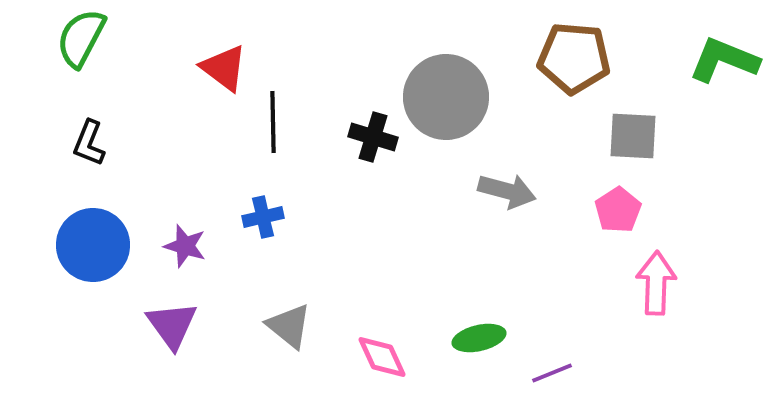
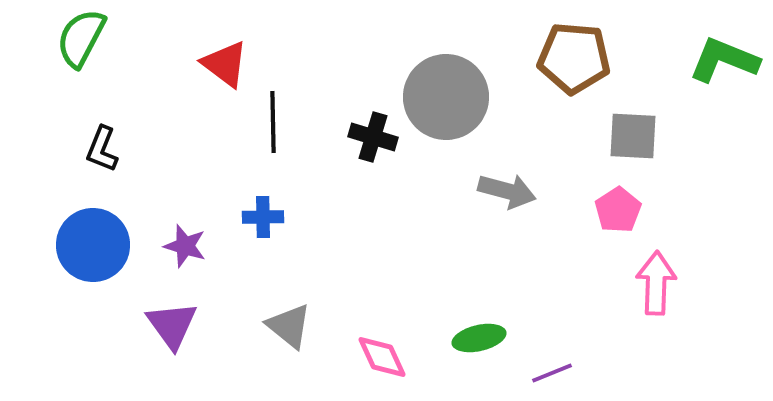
red triangle: moved 1 px right, 4 px up
black L-shape: moved 13 px right, 6 px down
blue cross: rotated 12 degrees clockwise
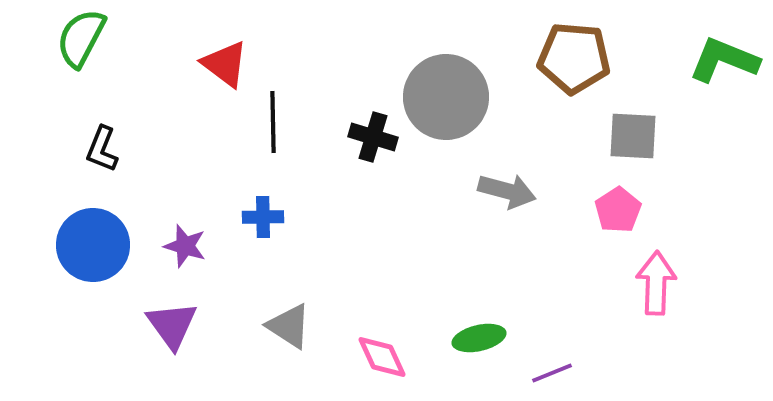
gray triangle: rotated 6 degrees counterclockwise
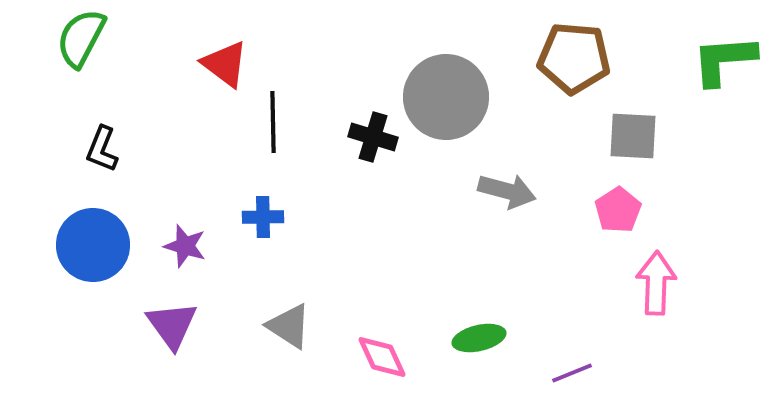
green L-shape: rotated 26 degrees counterclockwise
purple line: moved 20 px right
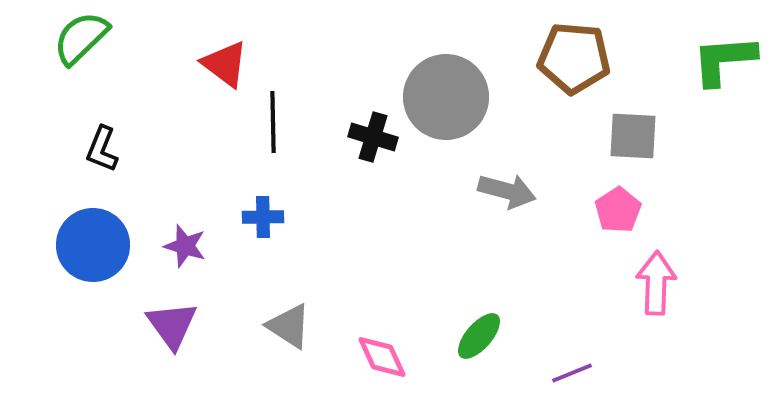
green semicircle: rotated 18 degrees clockwise
green ellipse: moved 2 px up; rotated 36 degrees counterclockwise
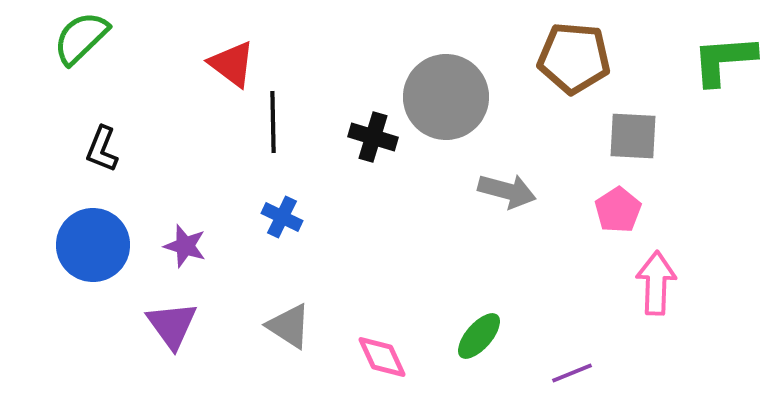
red triangle: moved 7 px right
blue cross: moved 19 px right; rotated 27 degrees clockwise
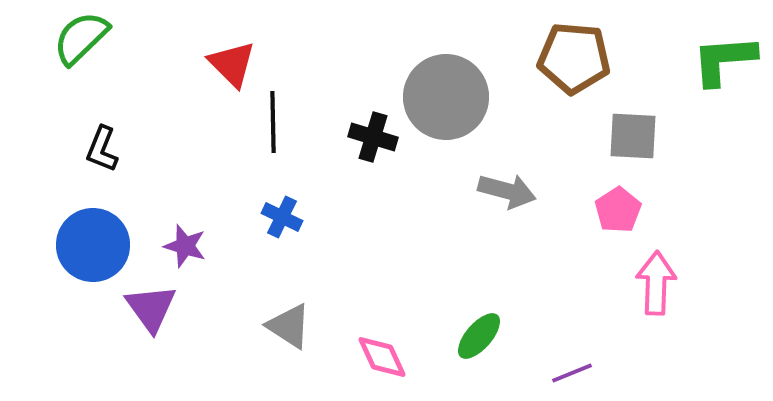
red triangle: rotated 8 degrees clockwise
purple triangle: moved 21 px left, 17 px up
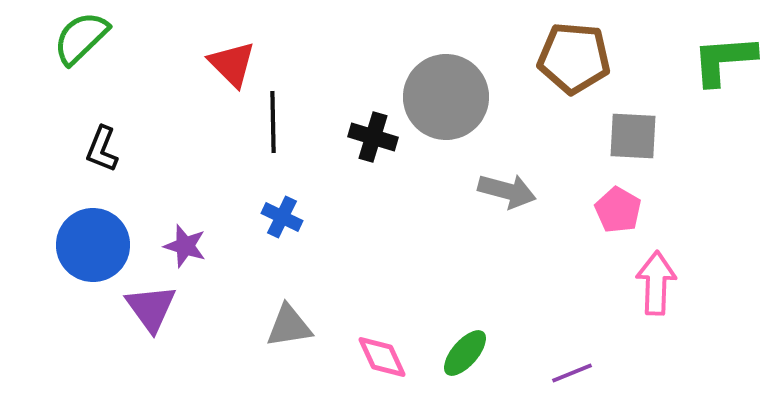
pink pentagon: rotated 9 degrees counterclockwise
gray triangle: rotated 42 degrees counterclockwise
green ellipse: moved 14 px left, 17 px down
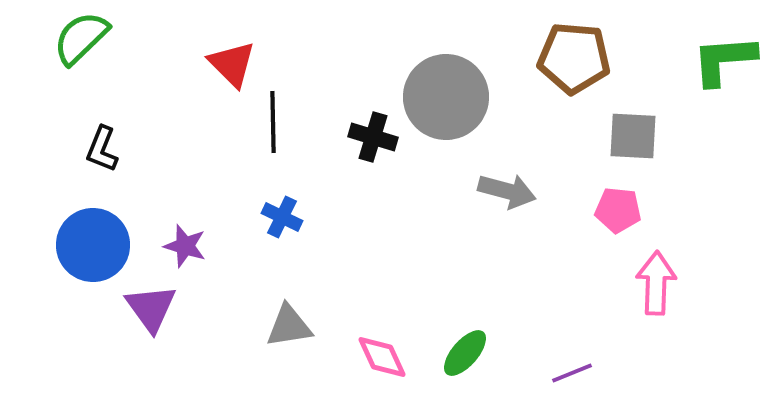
pink pentagon: rotated 24 degrees counterclockwise
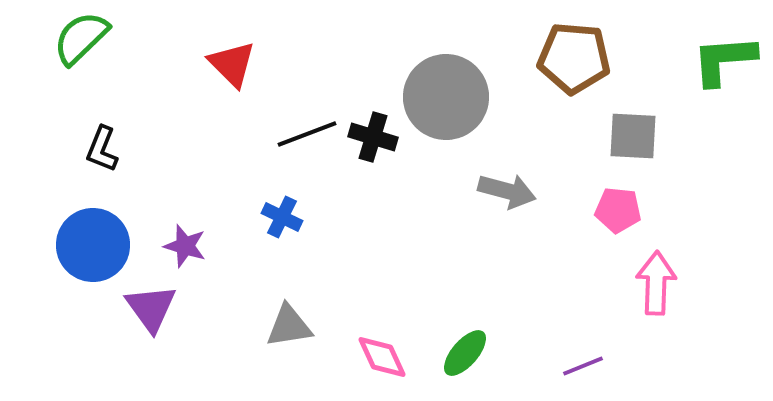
black line: moved 34 px right, 12 px down; rotated 70 degrees clockwise
purple line: moved 11 px right, 7 px up
